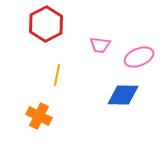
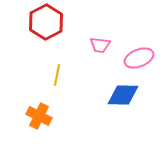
red hexagon: moved 2 px up
pink ellipse: moved 1 px down
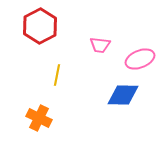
red hexagon: moved 6 px left, 4 px down
pink ellipse: moved 1 px right, 1 px down
orange cross: moved 2 px down
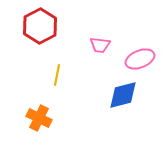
blue diamond: rotated 16 degrees counterclockwise
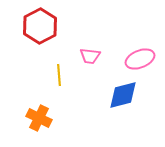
pink trapezoid: moved 10 px left, 11 px down
yellow line: moved 2 px right; rotated 15 degrees counterclockwise
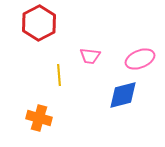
red hexagon: moved 1 px left, 3 px up
orange cross: rotated 10 degrees counterclockwise
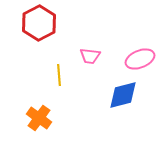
orange cross: rotated 20 degrees clockwise
